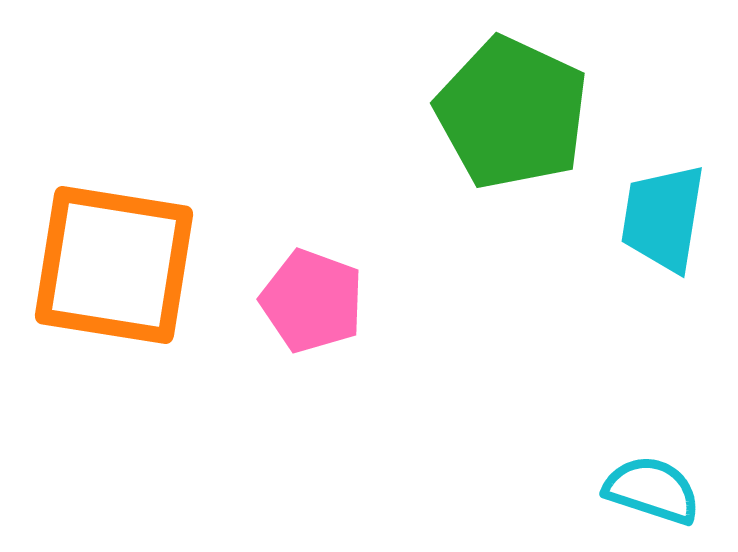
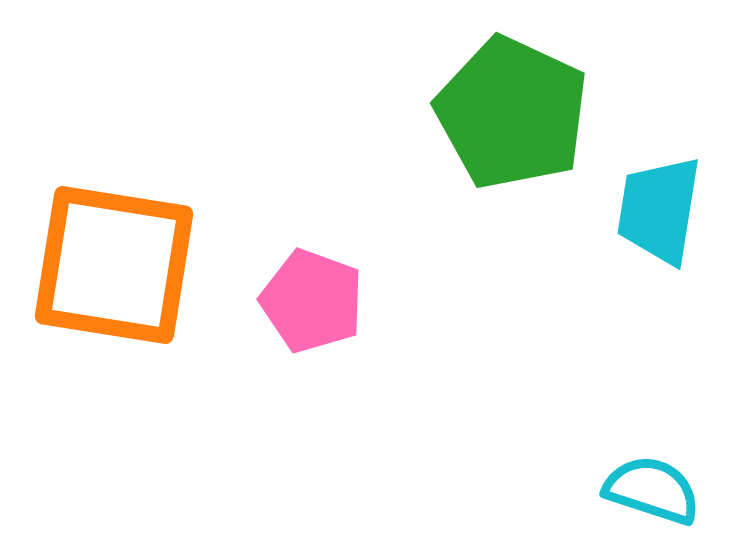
cyan trapezoid: moved 4 px left, 8 px up
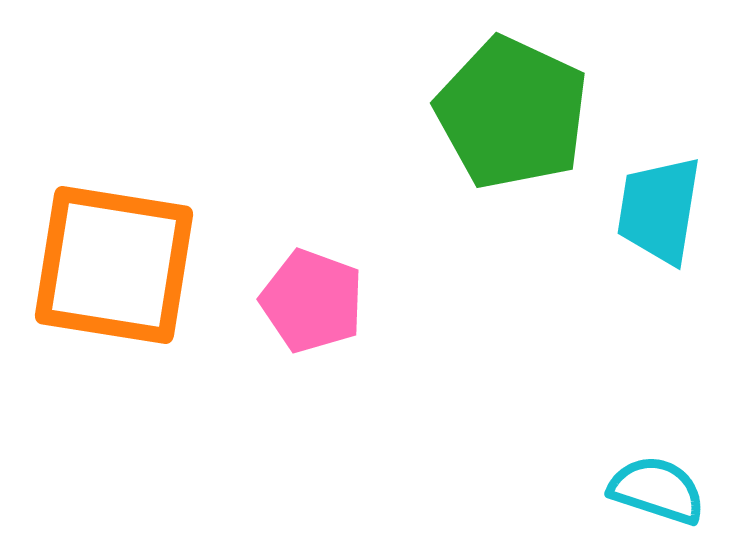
cyan semicircle: moved 5 px right
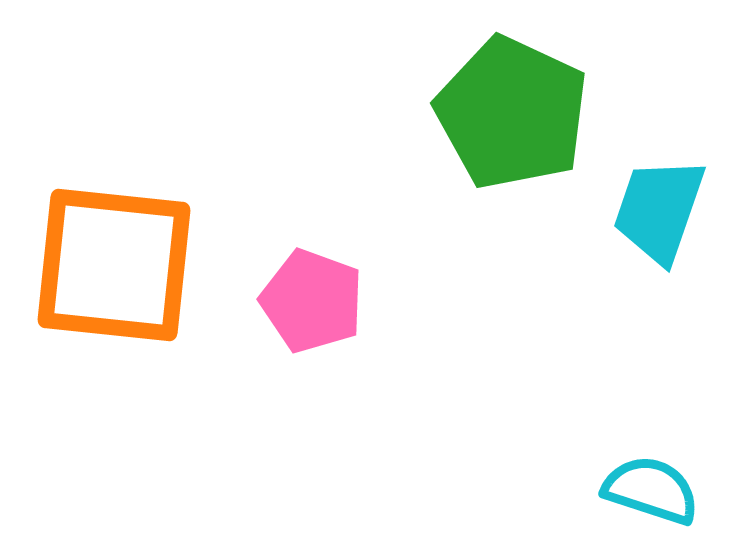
cyan trapezoid: rotated 10 degrees clockwise
orange square: rotated 3 degrees counterclockwise
cyan semicircle: moved 6 px left
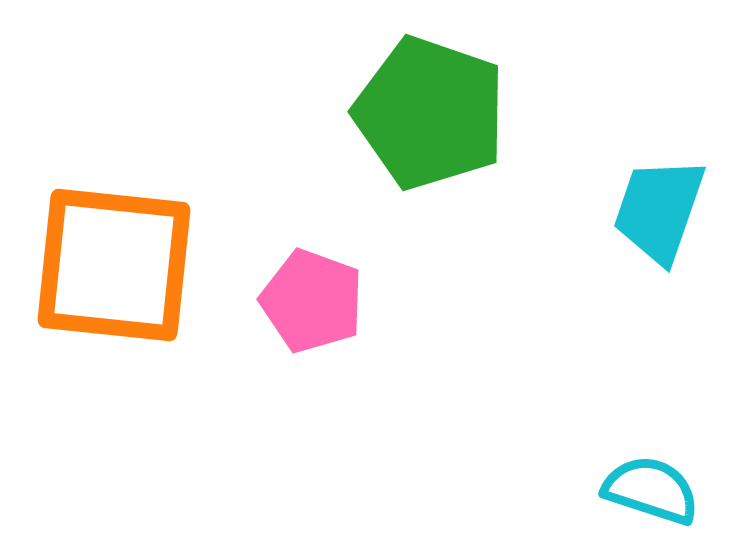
green pentagon: moved 82 px left; rotated 6 degrees counterclockwise
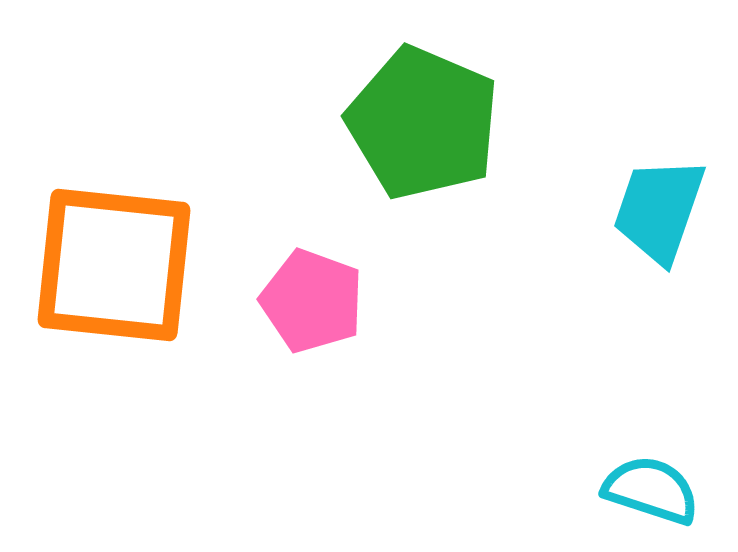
green pentagon: moved 7 px left, 10 px down; rotated 4 degrees clockwise
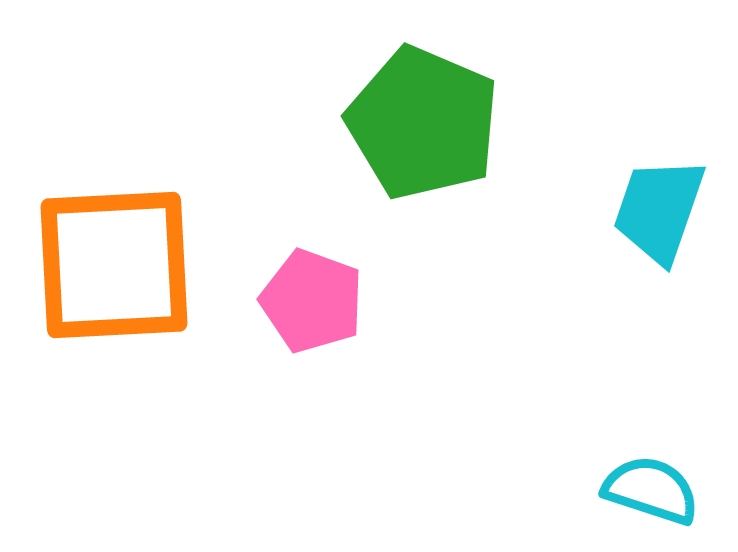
orange square: rotated 9 degrees counterclockwise
